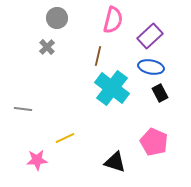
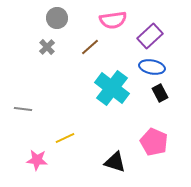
pink semicircle: rotated 68 degrees clockwise
brown line: moved 8 px left, 9 px up; rotated 36 degrees clockwise
blue ellipse: moved 1 px right
pink star: rotated 10 degrees clockwise
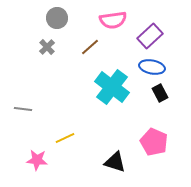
cyan cross: moved 1 px up
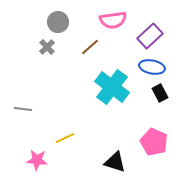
gray circle: moved 1 px right, 4 px down
